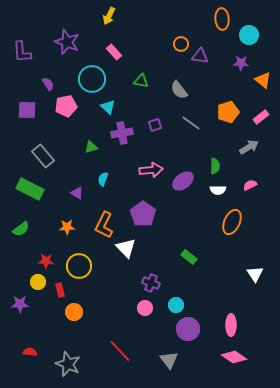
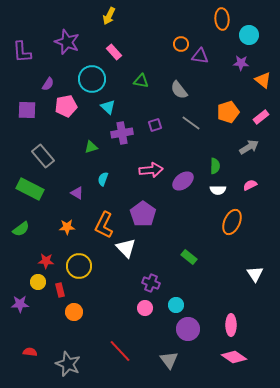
purple semicircle at (48, 84): rotated 64 degrees clockwise
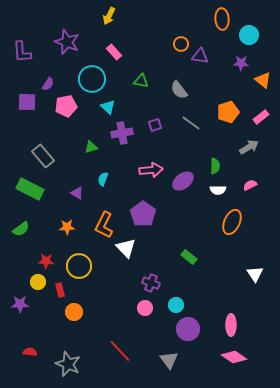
purple square at (27, 110): moved 8 px up
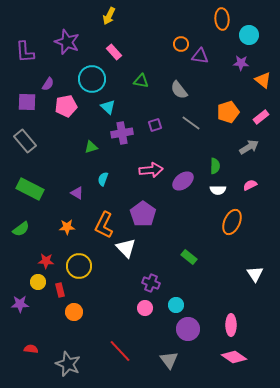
purple L-shape at (22, 52): moved 3 px right
gray rectangle at (43, 156): moved 18 px left, 15 px up
red semicircle at (30, 352): moved 1 px right, 3 px up
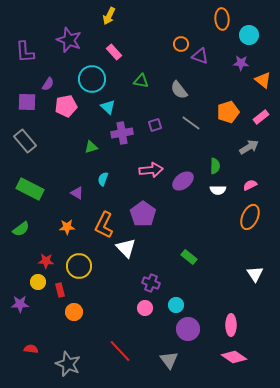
purple star at (67, 42): moved 2 px right, 2 px up
purple triangle at (200, 56): rotated 12 degrees clockwise
orange ellipse at (232, 222): moved 18 px right, 5 px up
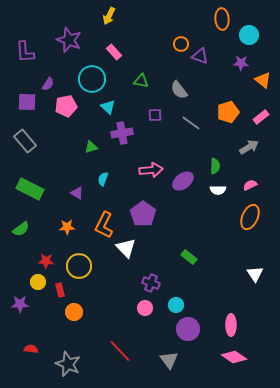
purple square at (155, 125): moved 10 px up; rotated 16 degrees clockwise
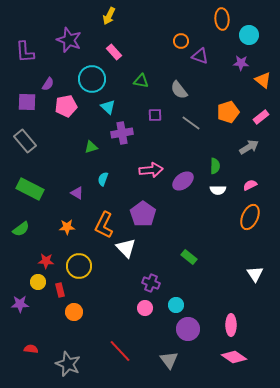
orange circle at (181, 44): moved 3 px up
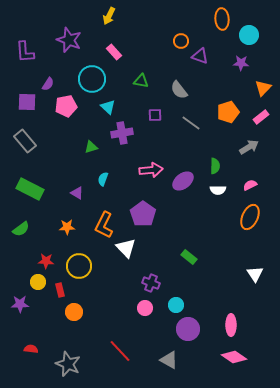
orange triangle at (263, 80): moved 8 px down; rotated 36 degrees clockwise
gray triangle at (169, 360): rotated 24 degrees counterclockwise
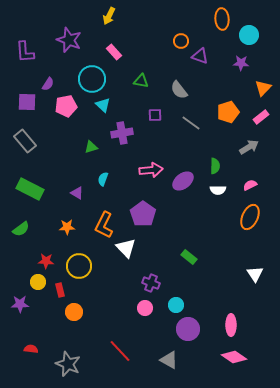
cyan triangle at (108, 107): moved 5 px left, 2 px up
